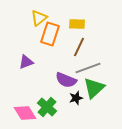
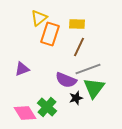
purple triangle: moved 4 px left, 7 px down
gray line: moved 1 px down
green triangle: rotated 10 degrees counterclockwise
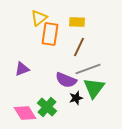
yellow rectangle: moved 2 px up
orange rectangle: rotated 10 degrees counterclockwise
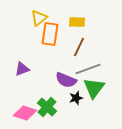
pink diamond: rotated 40 degrees counterclockwise
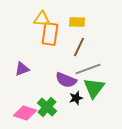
yellow triangle: moved 3 px right, 1 px down; rotated 42 degrees clockwise
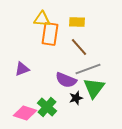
brown line: rotated 66 degrees counterclockwise
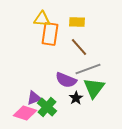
purple triangle: moved 12 px right, 29 px down
black star: rotated 16 degrees counterclockwise
